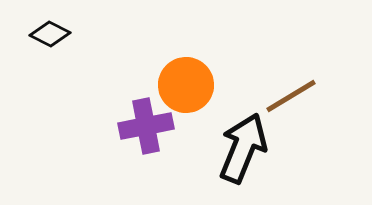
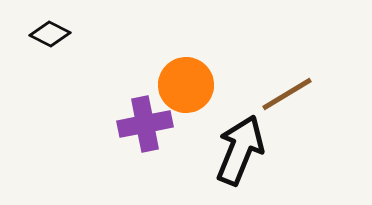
brown line: moved 4 px left, 2 px up
purple cross: moved 1 px left, 2 px up
black arrow: moved 3 px left, 2 px down
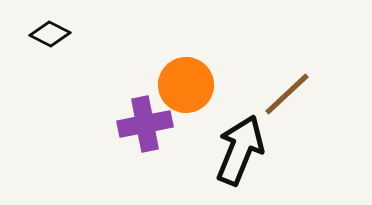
brown line: rotated 12 degrees counterclockwise
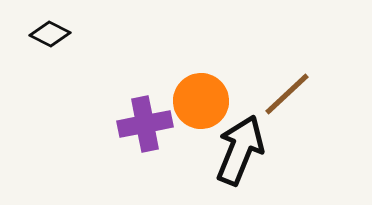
orange circle: moved 15 px right, 16 px down
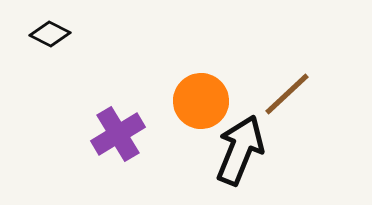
purple cross: moved 27 px left, 10 px down; rotated 20 degrees counterclockwise
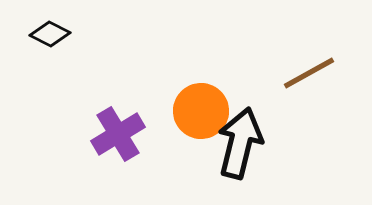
brown line: moved 22 px right, 21 px up; rotated 14 degrees clockwise
orange circle: moved 10 px down
black arrow: moved 7 px up; rotated 8 degrees counterclockwise
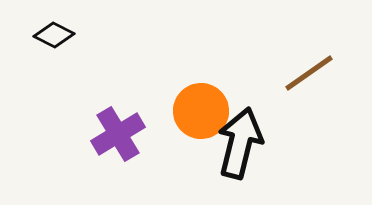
black diamond: moved 4 px right, 1 px down
brown line: rotated 6 degrees counterclockwise
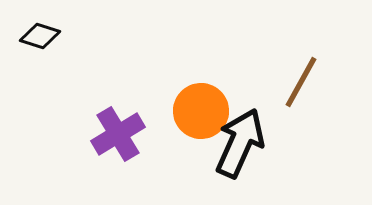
black diamond: moved 14 px left, 1 px down; rotated 9 degrees counterclockwise
brown line: moved 8 px left, 9 px down; rotated 26 degrees counterclockwise
black arrow: rotated 10 degrees clockwise
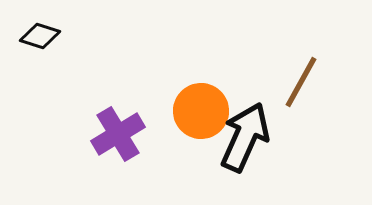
black arrow: moved 5 px right, 6 px up
